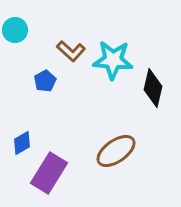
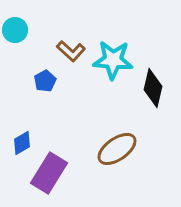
brown ellipse: moved 1 px right, 2 px up
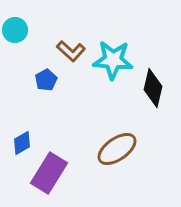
blue pentagon: moved 1 px right, 1 px up
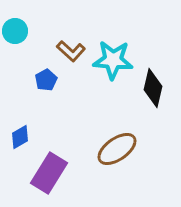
cyan circle: moved 1 px down
blue diamond: moved 2 px left, 6 px up
